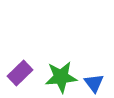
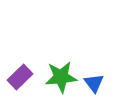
purple rectangle: moved 4 px down
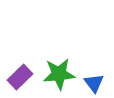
green star: moved 2 px left, 3 px up
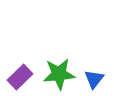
blue triangle: moved 4 px up; rotated 15 degrees clockwise
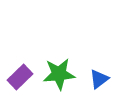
blue triangle: moved 5 px right; rotated 15 degrees clockwise
